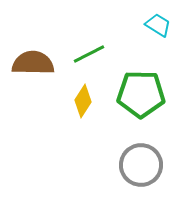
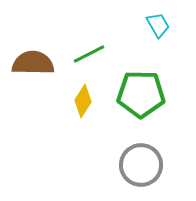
cyan trapezoid: rotated 28 degrees clockwise
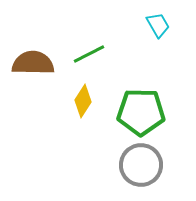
green pentagon: moved 18 px down
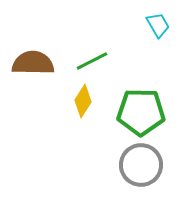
green line: moved 3 px right, 7 px down
